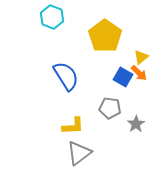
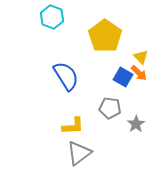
yellow triangle: rotated 35 degrees counterclockwise
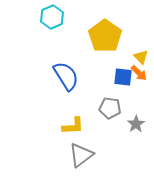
cyan hexagon: rotated 15 degrees clockwise
blue square: rotated 24 degrees counterclockwise
gray triangle: moved 2 px right, 2 px down
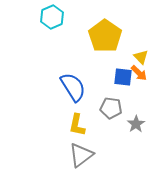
blue semicircle: moved 7 px right, 11 px down
gray pentagon: moved 1 px right
yellow L-shape: moved 4 px right, 1 px up; rotated 105 degrees clockwise
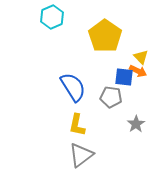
orange arrow: moved 1 px left, 2 px up; rotated 18 degrees counterclockwise
blue square: moved 1 px right
gray pentagon: moved 11 px up
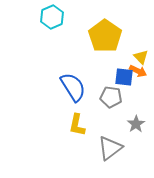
gray triangle: moved 29 px right, 7 px up
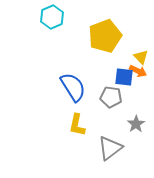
yellow pentagon: rotated 16 degrees clockwise
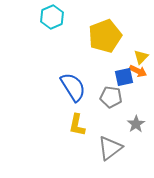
yellow triangle: rotated 28 degrees clockwise
blue square: rotated 18 degrees counterclockwise
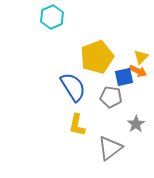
yellow pentagon: moved 8 px left, 21 px down
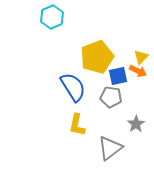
blue square: moved 6 px left, 1 px up
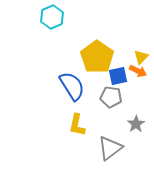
yellow pentagon: rotated 16 degrees counterclockwise
blue semicircle: moved 1 px left, 1 px up
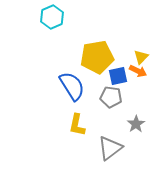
yellow pentagon: rotated 28 degrees clockwise
